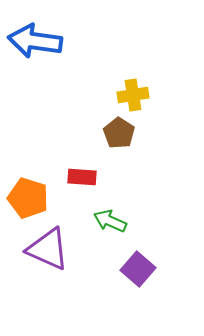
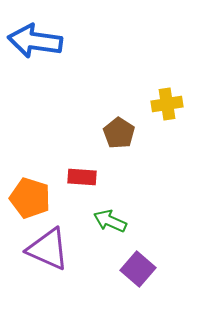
yellow cross: moved 34 px right, 9 px down
orange pentagon: moved 2 px right
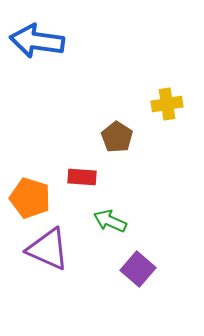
blue arrow: moved 2 px right
brown pentagon: moved 2 px left, 4 px down
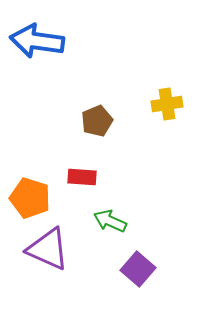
brown pentagon: moved 20 px left, 16 px up; rotated 16 degrees clockwise
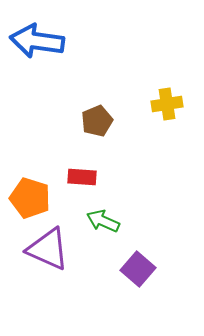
green arrow: moved 7 px left
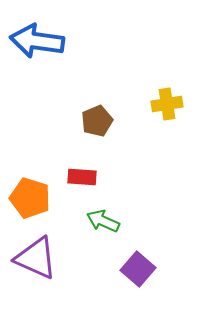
purple triangle: moved 12 px left, 9 px down
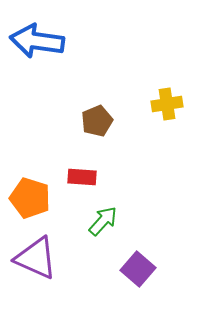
green arrow: rotated 108 degrees clockwise
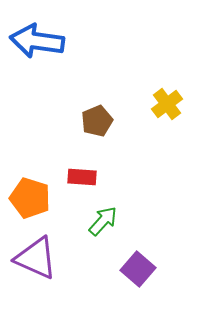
yellow cross: rotated 28 degrees counterclockwise
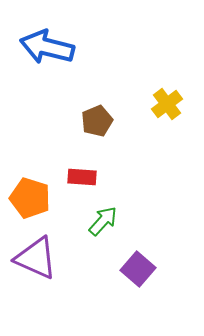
blue arrow: moved 10 px right, 6 px down; rotated 6 degrees clockwise
